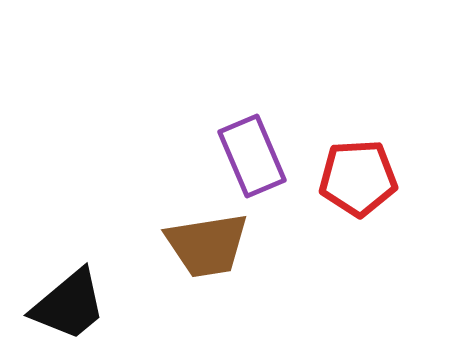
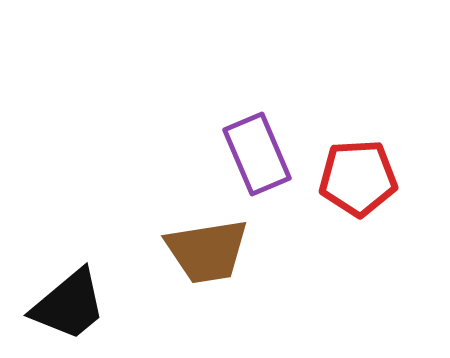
purple rectangle: moved 5 px right, 2 px up
brown trapezoid: moved 6 px down
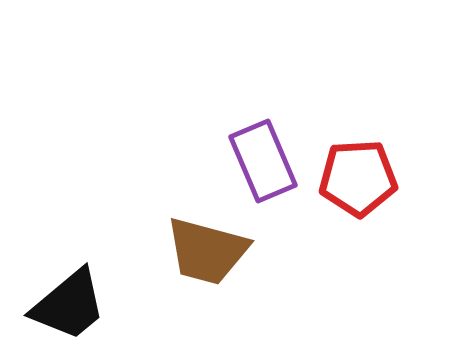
purple rectangle: moved 6 px right, 7 px down
brown trapezoid: rotated 24 degrees clockwise
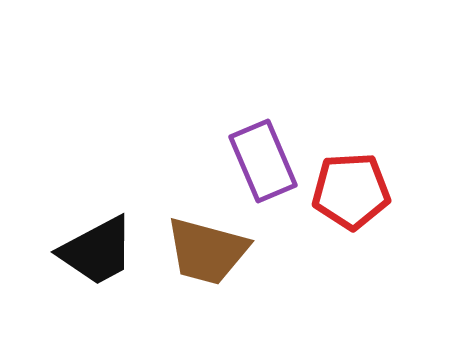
red pentagon: moved 7 px left, 13 px down
black trapezoid: moved 28 px right, 54 px up; rotated 12 degrees clockwise
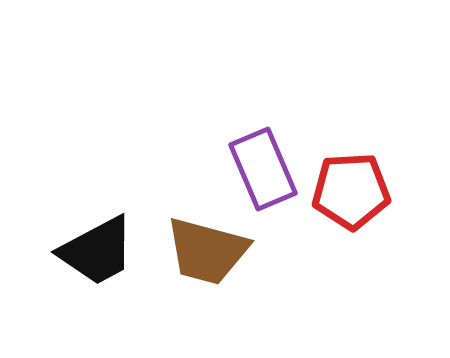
purple rectangle: moved 8 px down
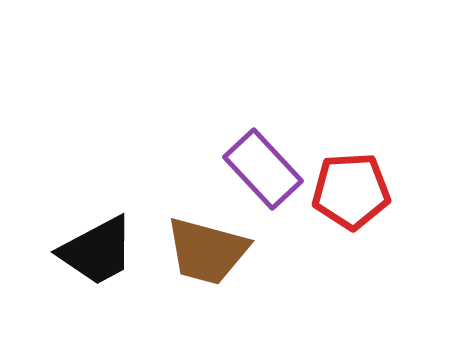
purple rectangle: rotated 20 degrees counterclockwise
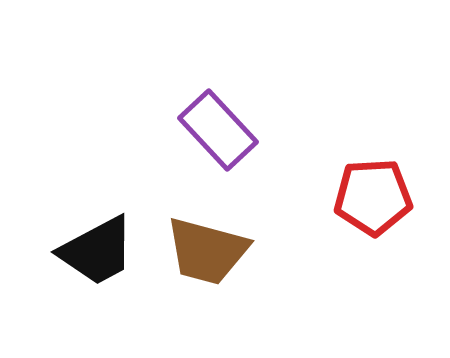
purple rectangle: moved 45 px left, 39 px up
red pentagon: moved 22 px right, 6 px down
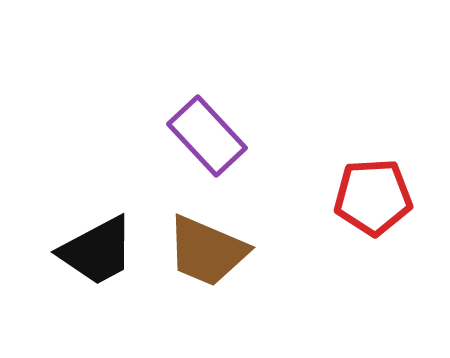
purple rectangle: moved 11 px left, 6 px down
brown trapezoid: rotated 8 degrees clockwise
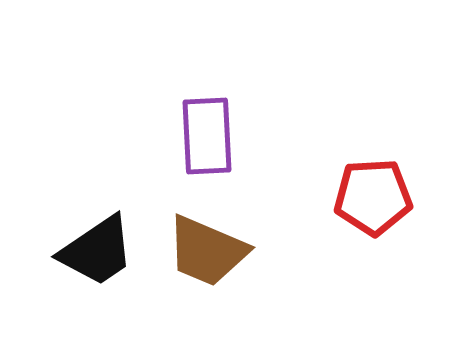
purple rectangle: rotated 40 degrees clockwise
black trapezoid: rotated 6 degrees counterclockwise
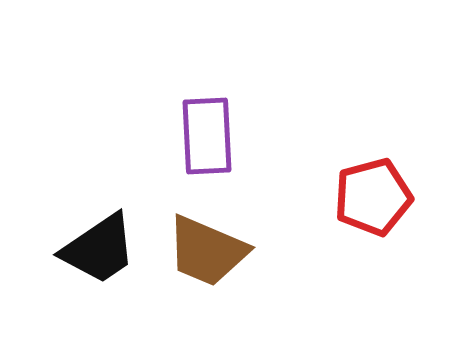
red pentagon: rotated 12 degrees counterclockwise
black trapezoid: moved 2 px right, 2 px up
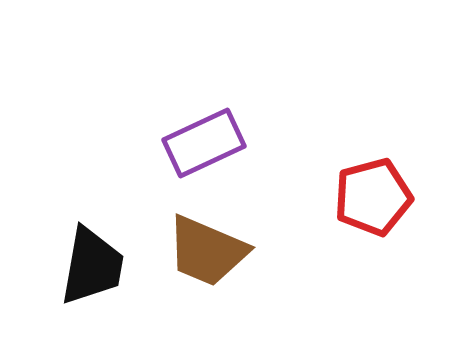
purple rectangle: moved 3 px left, 7 px down; rotated 68 degrees clockwise
black trapezoid: moved 7 px left, 17 px down; rotated 46 degrees counterclockwise
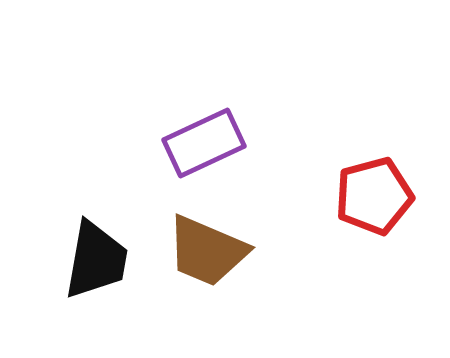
red pentagon: moved 1 px right, 1 px up
black trapezoid: moved 4 px right, 6 px up
